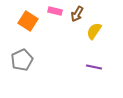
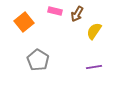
orange square: moved 4 px left, 1 px down; rotated 18 degrees clockwise
gray pentagon: moved 16 px right; rotated 15 degrees counterclockwise
purple line: rotated 21 degrees counterclockwise
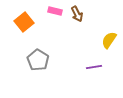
brown arrow: rotated 56 degrees counterclockwise
yellow semicircle: moved 15 px right, 9 px down
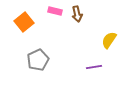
brown arrow: rotated 14 degrees clockwise
gray pentagon: rotated 15 degrees clockwise
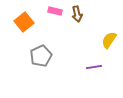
gray pentagon: moved 3 px right, 4 px up
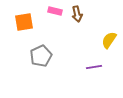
orange square: rotated 30 degrees clockwise
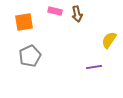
gray pentagon: moved 11 px left
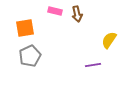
orange square: moved 1 px right, 6 px down
purple line: moved 1 px left, 2 px up
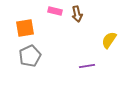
purple line: moved 6 px left, 1 px down
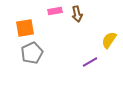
pink rectangle: rotated 24 degrees counterclockwise
gray pentagon: moved 2 px right, 3 px up
purple line: moved 3 px right, 4 px up; rotated 21 degrees counterclockwise
